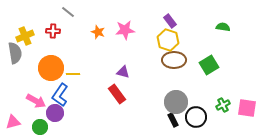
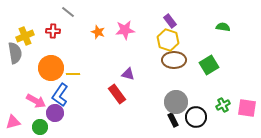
purple triangle: moved 5 px right, 2 px down
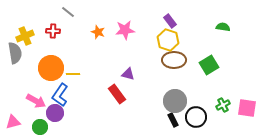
gray circle: moved 1 px left, 1 px up
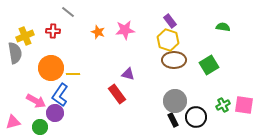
pink square: moved 3 px left, 3 px up
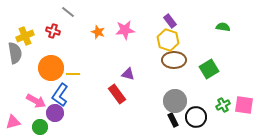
red cross: rotated 16 degrees clockwise
green square: moved 4 px down
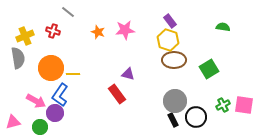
gray semicircle: moved 3 px right, 5 px down
